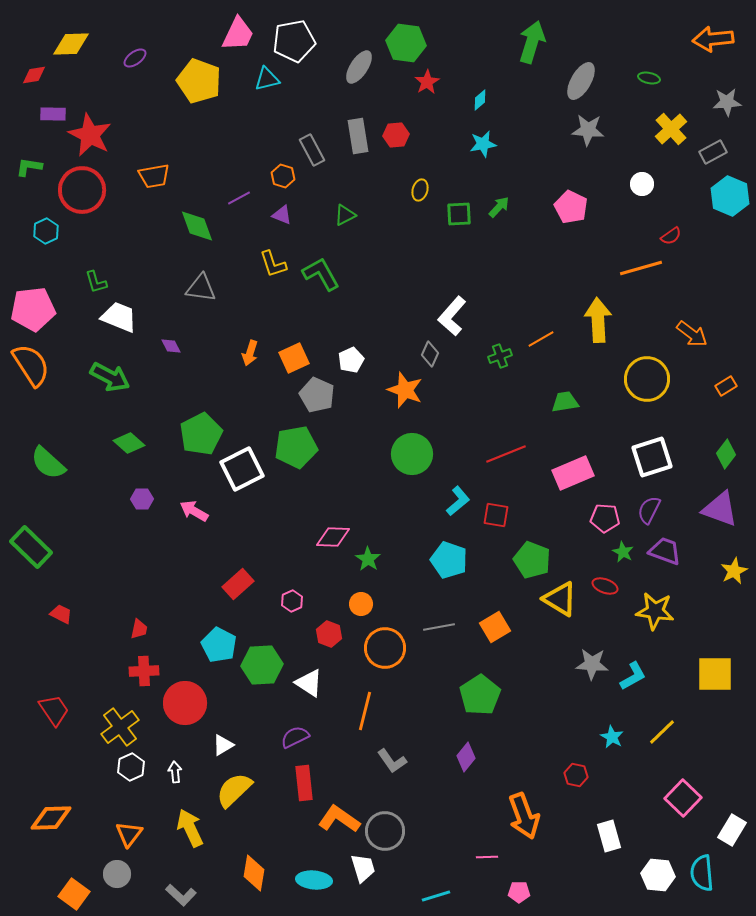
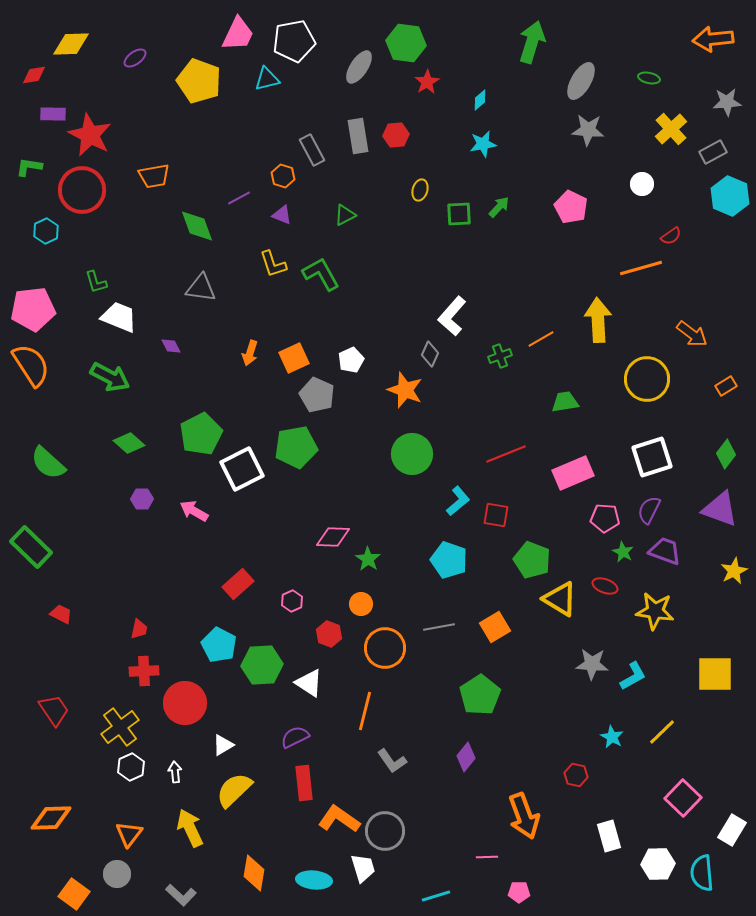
white hexagon at (658, 875): moved 11 px up; rotated 8 degrees counterclockwise
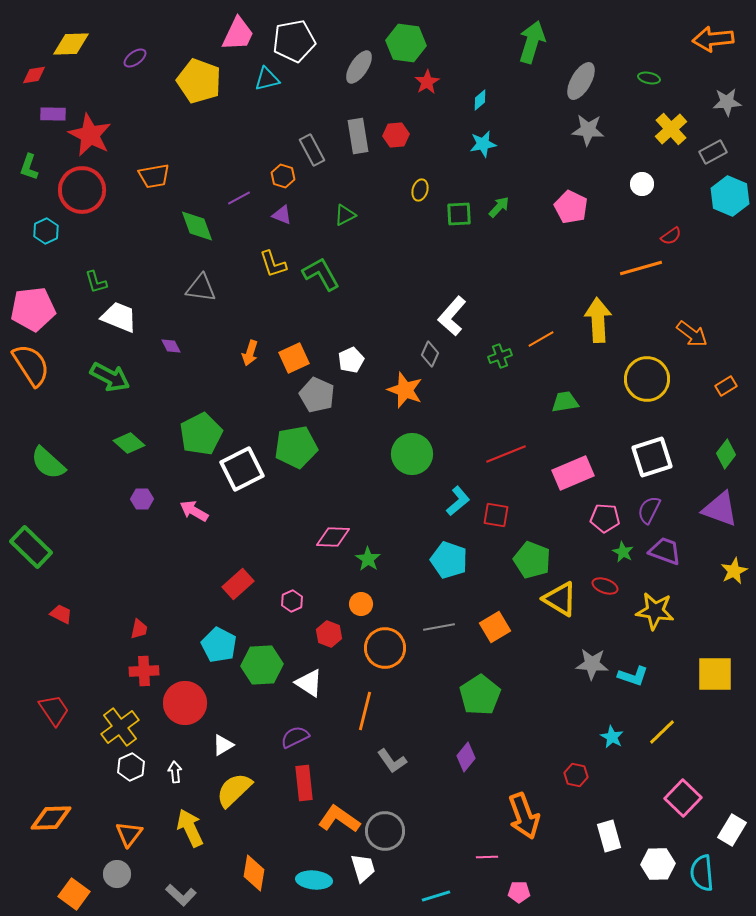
green L-shape at (29, 167): rotated 80 degrees counterclockwise
cyan L-shape at (633, 676): rotated 48 degrees clockwise
